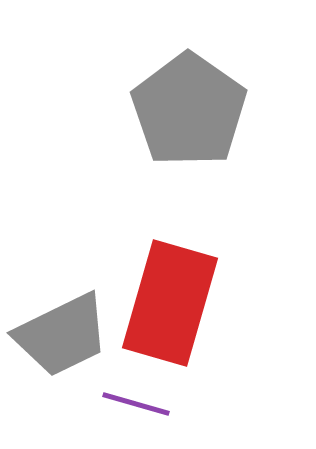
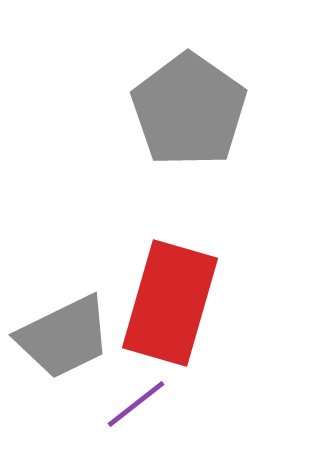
gray trapezoid: moved 2 px right, 2 px down
purple line: rotated 54 degrees counterclockwise
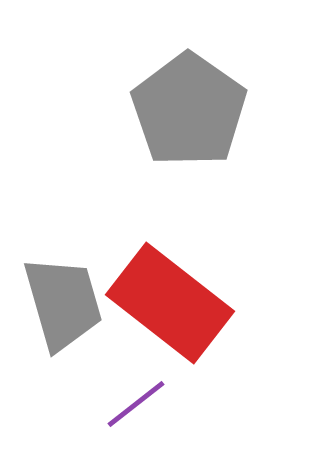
red rectangle: rotated 68 degrees counterclockwise
gray trapezoid: moved 1 px left, 34 px up; rotated 80 degrees counterclockwise
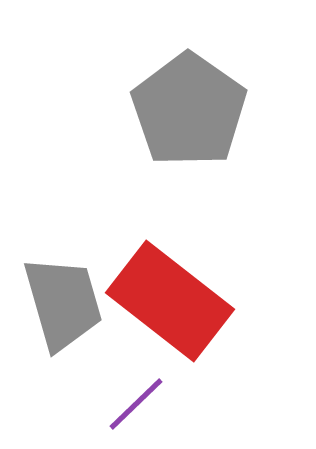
red rectangle: moved 2 px up
purple line: rotated 6 degrees counterclockwise
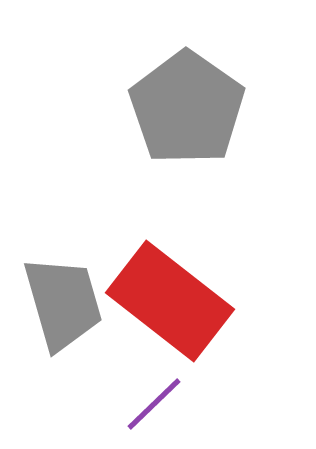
gray pentagon: moved 2 px left, 2 px up
purple line: moved 18 px right
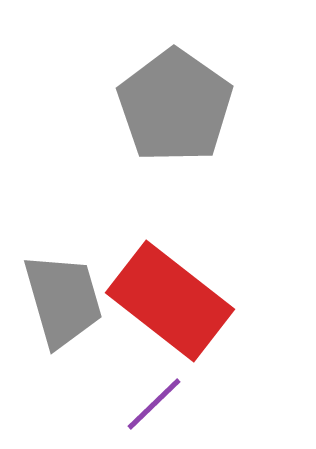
gray pentagon: moved 12 px left, 2 px up
gray trapezoid: moved 3 px up
